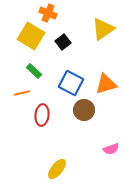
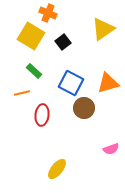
orange triangle: moved 2 px right, 1 px up
brown circle: moved 2 px up
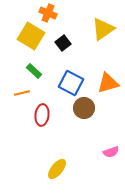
black square: moved 1 px down
pink semicircle: moved 3 px down
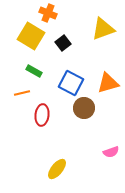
yellow triangle: rotated 15 degrees clockwise
green rectangle: rotated 14 degrees counterclockwise
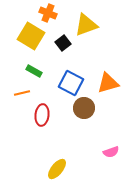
yellow triangle: moved 17 px left, 4 px up
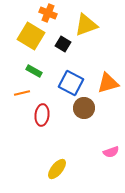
black square: moved 1 px down; rotated 21 degrees counterclockwise
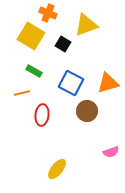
brown circle: moved 3 px right, 3 px down
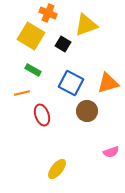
green rectangle: moved 1 px left, 1 px up
red ellipse: rotated 25 degrees counterclockwise
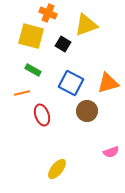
yellow square: rotated 16 degrees counterclockwise
